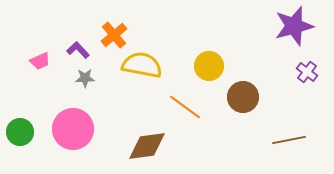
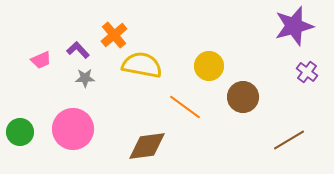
pink trapezoid: moved 1 px right, 1 px up
brown line: rotated 20 degrees counterclockwise
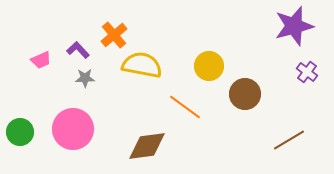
brown circle: moved 2 px right, 3 px up
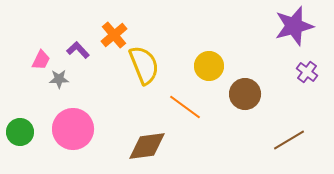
pink trapezoid: rotated 40 degrees counterclockwise
yellow semicircle: moved 2 px right; rotated 57 degrees clockwise
gray star: moved 26 px left, 1 px down
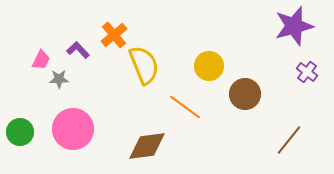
brown line: rotated 20 degrees counterclockwise
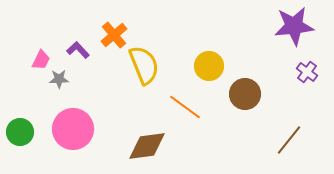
purple star: rotated 9 degrees clockwise
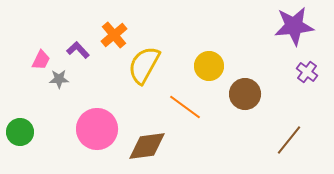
yellow semicircle: rotated 129 degrees counterclockwise
pink circle: moved 24 px right
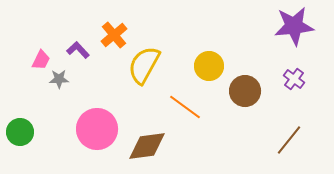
purple cross: moved 13 px left, 7 px down
brown circle: moved 3 px up
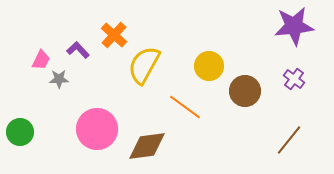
orange cross: rotated 8 degrees counterclockwise
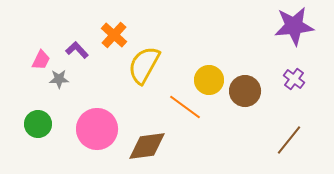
purple L-shape: moved 1 px left
yellow circle: moved 14 px down
green circle: moved 18 px right, 8 px up
